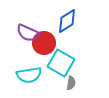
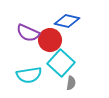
blue diamond: rotated 45 degrees clockwise
red circle: moved 6 px right, 3 px up
cyan square: rotated 12 degrees clockwise
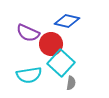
red circle: moved 1 px right, 4 px down
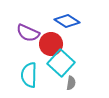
blue diamond: rotated 20 degrees clockwise
cyan semicircle: rotated 100 degrees clockwise
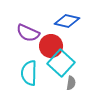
blue diamond: rotated 20 degrees counterclockwise
red circle: moved 2 px down
cyan semicircle: moved 2 px up
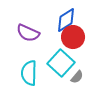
blue diamond: moved 1 px left, 1 px up; rotated 45 degrees counterclockwise
red circle: moved 22 px right, 9 px up
gray semicircle: moved 6 px right, 6 px up; rotated 32 degrees clockwise
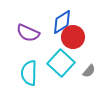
blue diamond: moved 4 px left, 2 px down
gray semicircle: moved 12 px right, 6 px up
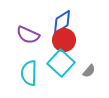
purple semicircle: moved 2 px down
red circle: moved 9 px left, 3 px down
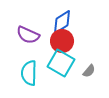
red circle: moved 2 px left, 1 px down
cyan square: rotated 12 degrees counterclockwise
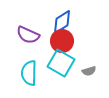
gray semicircle: rotated 32 degrees clockwise
